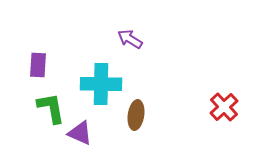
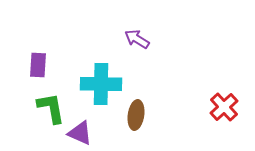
purple arrow: moved 7 px right
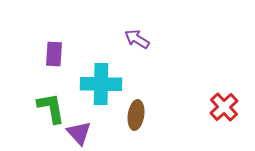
purple rectangle: moved 16 px right, 11 px up
purple triangle: moved 1 px left; rotated 24 degrees clockwise
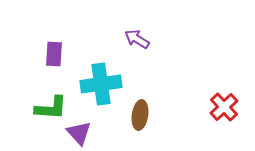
cyan cross: rotated 9 degrees counterclockwise
green L-shape: rotated 104 degrees clockwise
brown ellipse: moved 4 px right
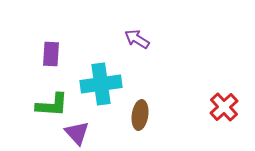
purple rectangle: moved 3 px left
green L-shape: moved 1 px right, 3 px up
purple triangle: moved 2 px left
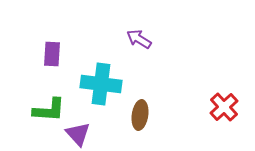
purple arrow: moved 2 px right
purple rectangle: moved 1 px right
cyan cross: rotated 15 degrees clockwise
green L-shape: moved 3 px left, 5 px down
purple triangle: moved 1 px right, 1 px down
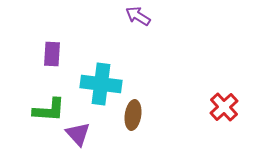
purple arrow: moved 1 px left, 23 px up
brown ellipse: moved 7 px left
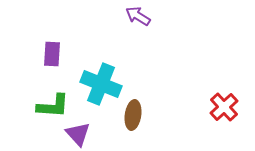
cyan cross: rotated 15 degrees clockwise
green L-shape: moved 4 px right, 4 px up
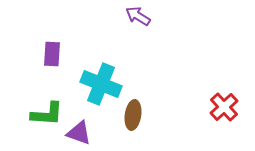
green L-shape: moved 6 px left, 8 px down
purple triangle: moved 1 px right, 1 px up; rotated 28 degrees counterclockwise
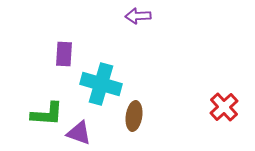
purple arrow: rotated 35 degrees counterclockwise
purple rectangle: moved 12 px right
cyan cross: rotated 6 degrees counterclockwise
brown ellipse: moved 1 px right, 1 px down
